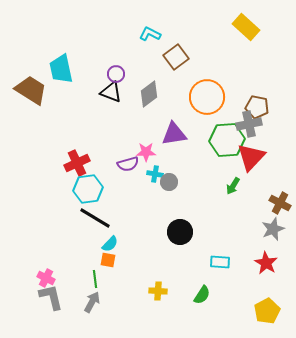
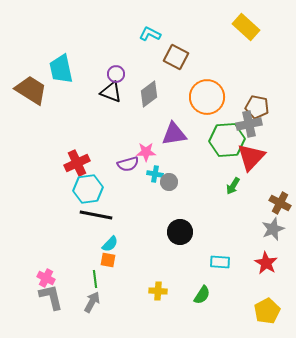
brown square: rotated 25 degrees counterclockwise
black line: moved 1 px right, 3 px up; rotated 20 degrees counterclockwise
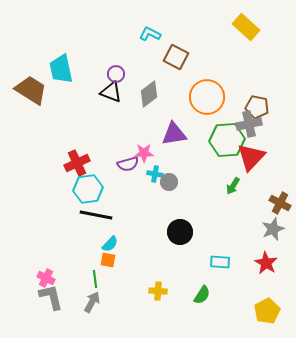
pink star: moved 2 px left, 1 px down
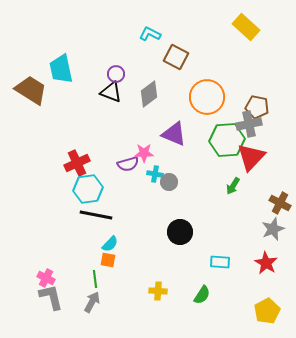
purple triangle: rotated 32 degrees clockwise
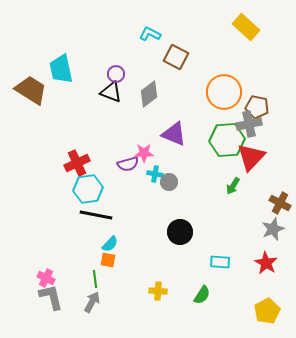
orange circle: moved 17 px right, 5 px up
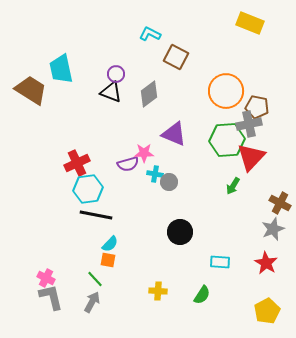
yellow rectangle: moved 4 px right, 4 px up; rotated 20 degrees counterclockwise
orange circle: moved 2 px right, 1 px up
green line: rotated 36 degrees counterclockwise
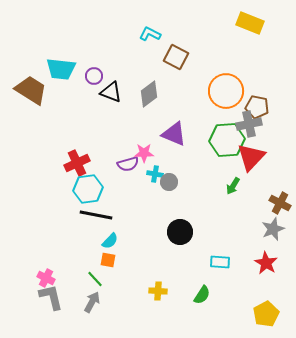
cyan trapezoid: rotated 72 degrees counterclockwise
purple circle: moved 22 px left, 2 px down
cyan semicircle: moved 3 px up
yellow pentagon: moved 1 px left, 3 px down
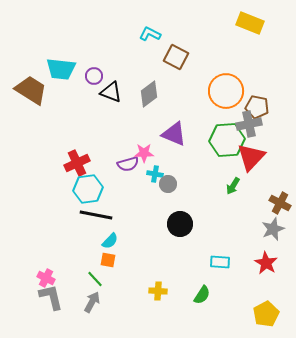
gray circle: moved 1 px left, 2 px down
black circle: moved 8 px up
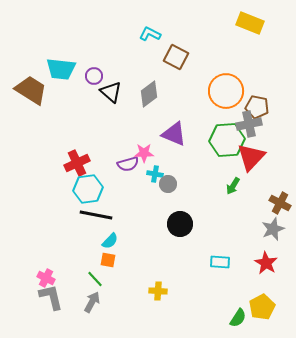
black triangle: rotated 20 degrees clockwise
green semicircle: moved 36 px right, 23 px down
yellow pentagon: moved 4 px left, 7 px up
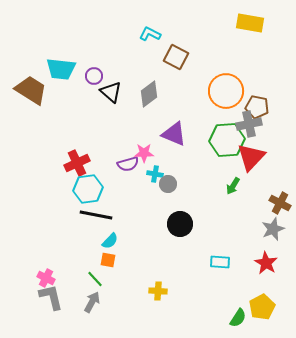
yellow rectangle: rotated 12 degrees counterclockwise
